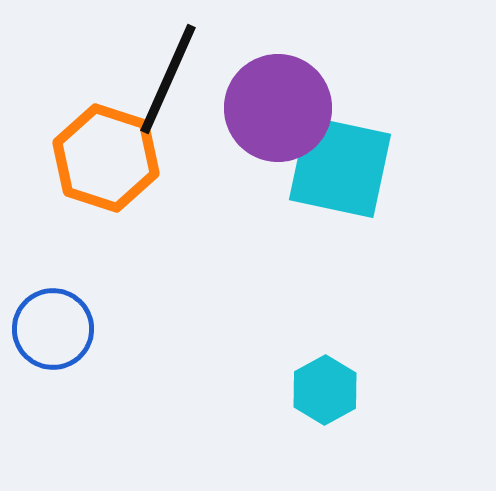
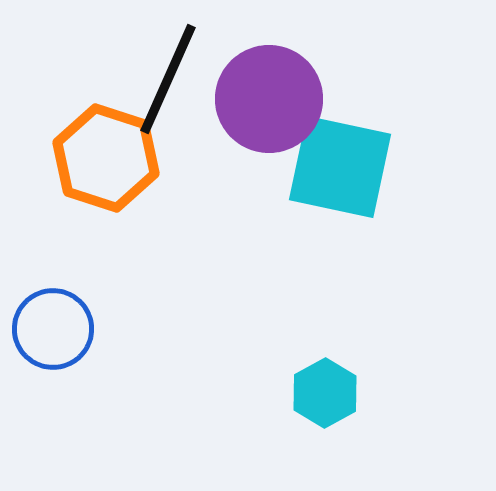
purple circle: moved 9 px left, 9 px up
cyan hexagon: moved 3 px down
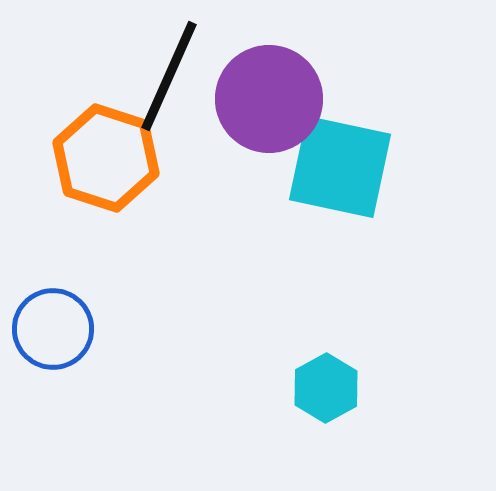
black line: moved 1 px right, 3 px up
cyan hexagon: moved 1 px right, 5 px up
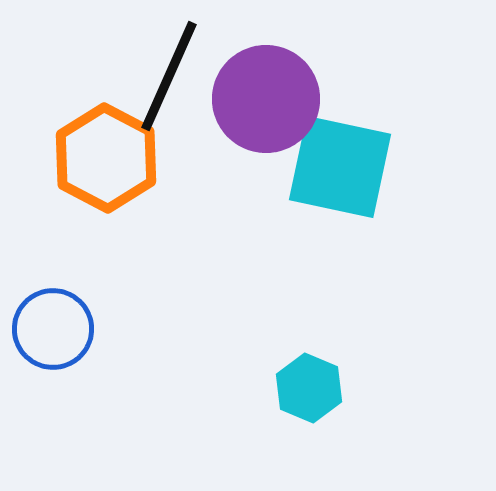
purple circle: moved 3 px left
orange hexagon: rotated 10 degrees clockwise
cyan hexagon: moved 17 px left; rotated 8 degrees counterclockwise
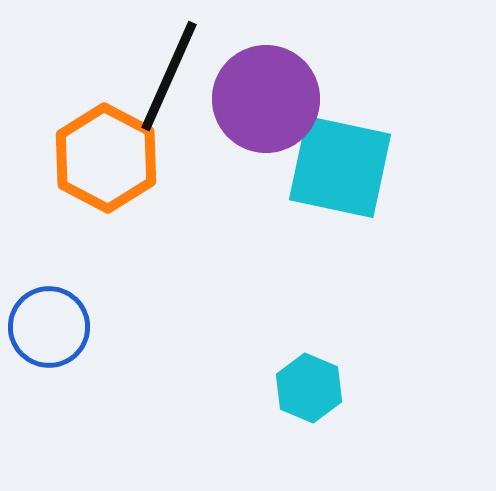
blue circle: moved 4 px left, 2 px up
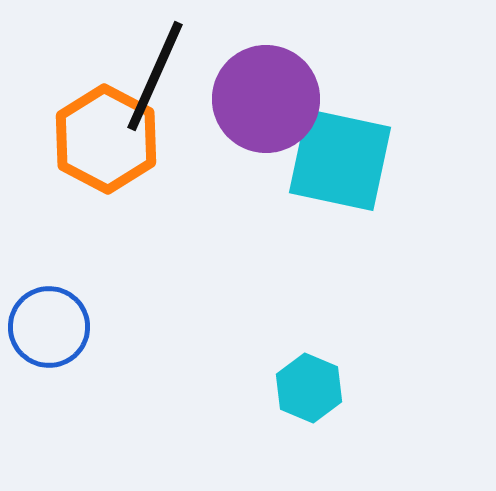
black line: moved 14 px left
orange hexagon: moved 19 px up
cyan square: moved 7 px up
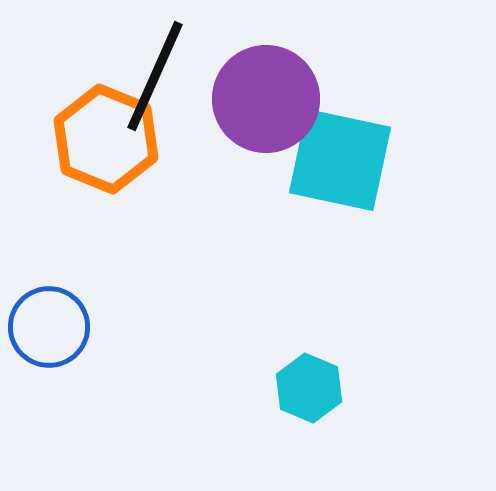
orange hexagon: rotated 6 degrees counterclockwise
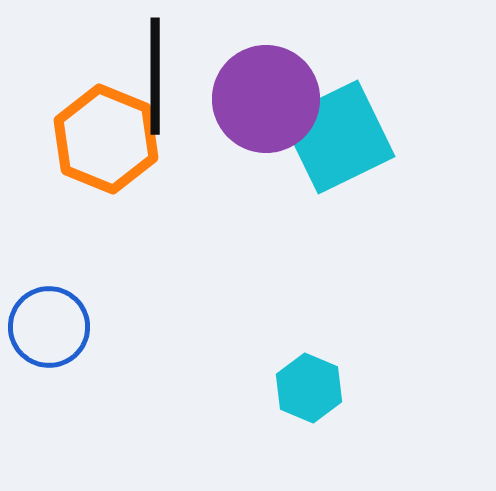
black line: rotated 24 degrees counterclockwise
cyan square: moved 2 px left, 23 px up; rotated 38 degrees counterclockwise
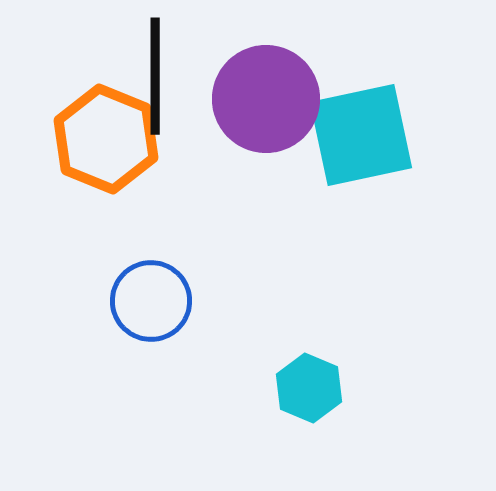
cyan square: moved 23 px right, 2 px up; rotated 14 degrees clockwise
blue circle: moved 102 px right, 26 px up
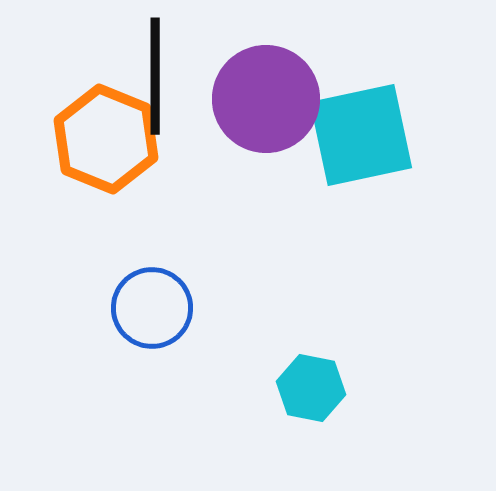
blue circle: moved 1 px right, 7 px down
cyan hexagon: moved 2 px right; rotated 12 degrees counterclockwise
